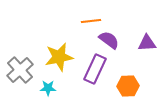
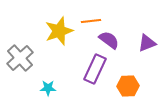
purple triangle: rotated 18 degrees counterclockwise
yellow star: moved 26 px up; rotated 8 degrees counterclockwise
gray cross: moved 12 px up
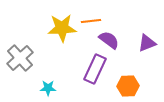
yellow star: moved 3 px right, 3 px up; rotated 16 degrees clockwise
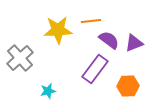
yellow star: moved 4 px left, 2 px down
purple triangle: moved 13 px left
purple rectangle: rotated 12 degrees clockwise
cyan star: moved 3 px down; rotated 14 degrees counterclockwise
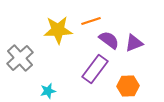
orange line: rotated 12 degrees counterclockwise
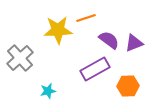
orange line: moved 5 px left, 3 px up
purple rectangle: rotated 24 degrees clockwise
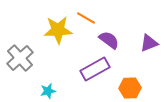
orange line: rotated 48 degrees clockwise
purple triangle: moved 15 px right
orange hexagon: moved 2 px right, 2 px down
